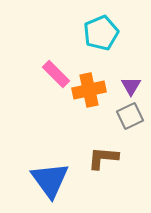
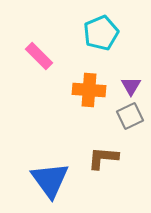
pink rectangle: moved 17 px left, 18 px up
orange cross: rotated 16 degrees clockwise
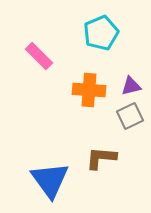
purple triangle: rotated 45 degrees clockwise
brown L-shape: moved 2 px left
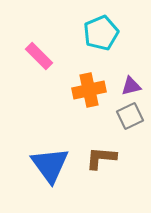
orange cross: rotated 16 degrees counterclockwise
blue triangle: moved 15 px up
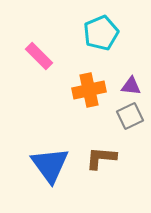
purple triangle: rotated 20 degrees clockwise
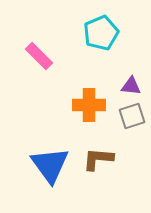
orange cross: moved 15 px down; rotated 12 degrees clockwise
gray square: moved 2 px right; rotated 8 degrees clockwise
brown L-shape: moved 3 px left, 1 px down
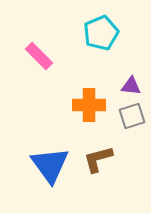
brown L-shape: rotated 20 degrees counterclockwise
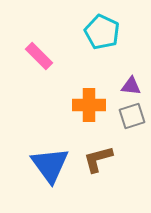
cyan pentagon: moved 1 px right, 1 px up; rotated 24 degrees counterclockwise
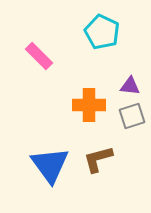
purple triangle: moved 1 px left
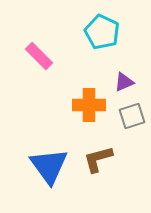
purple triangle: moved 6 px left, 4 px up; rotated 30 degrees counterclockwise
blue triangle: moved 1 px left, 1 px down
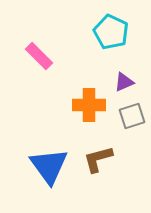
cyan pentagon: moved 9 px right
